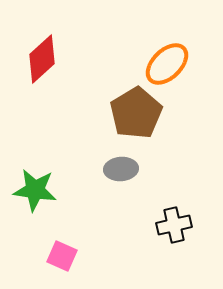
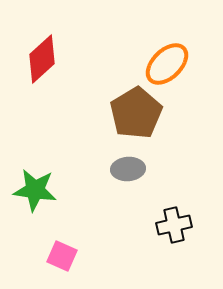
gray ellipse: moved 7 px right
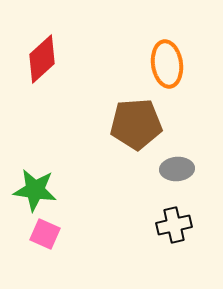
orange ellipse: rotated 54 degrees counterclockwise
brown pentagon: moved 11 px down; rotated 27 degrees clockwise
gray ellipse: moved 49 px right
pink square: moved 17 px left, 22 px up
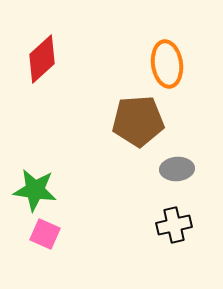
brown pentagon: moved 2 px right, 3 px up
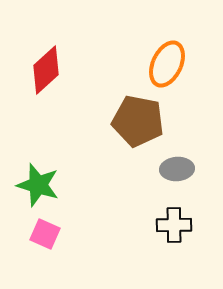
red diamond: moved 4 px right, 11 px down
orange ellipse: rotated 33 degrees clockwise
brown pentagon: rotated 15 degrees clockwise
green star: moved 3 px right, 5 px up; rotated 9 degrees clockwise
black cross: rotated 12 degrees clockwise
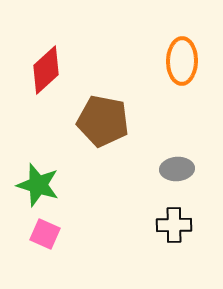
orange ellipse: moved 15 px right, 3 px up; rotated 24 degrees counterclockwise
brown pentagon: moved 35 px left
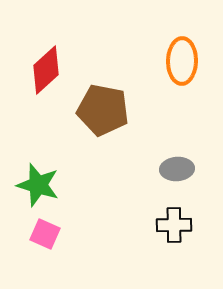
brown pentagon: moved 11 px up
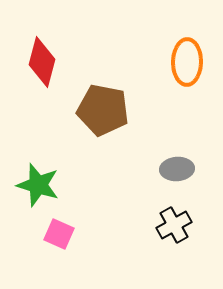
orange ellipse: moved 5 px right, 1 px down
red diamond: moved 4 px left, 8 px up; rotated 33 degrees counterclockwise
black cross: rotated 28 degrees counterclockwise
pink square: moved 14 px right
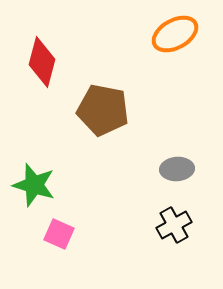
orange ellipse: moved 12 px left, 28 px up; rotated 60 degrees clockwise
green star: moved 4 px left
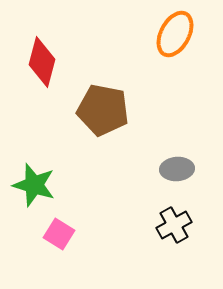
orange ellipse: rotated 33 degrees counterclockwise
pink square: rotated 8 degrees clockwise
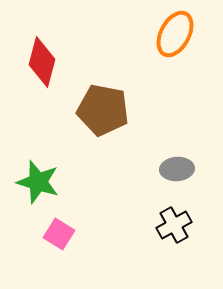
green star: moved 4 px right, 3 px up
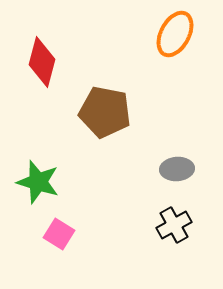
brown pentagon: moved 2 px right, 2 px down
